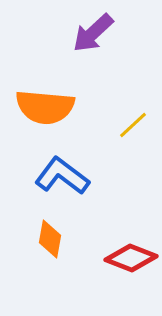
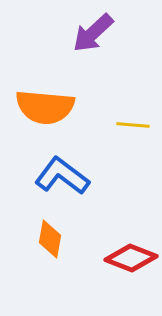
yellow line: rotated 48 degrees clockwise
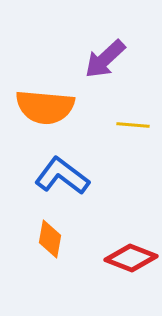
purple arrow: moved 12 px right, 26 px down
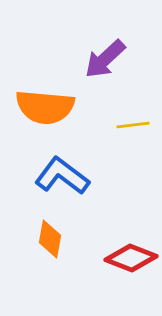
yellow line: rotated 12 degrees counterclockwise
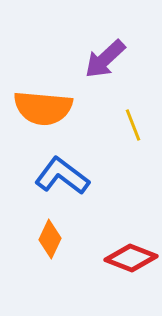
orange semicircle: moved 2 px left, 1 px down
yellow line: rotated 76 degrees clockwise
orange diamond: rotated 15 degrees clockwise
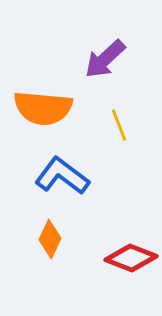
yellow line: moved 14 px left
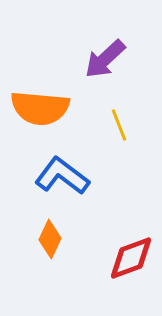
orange semicircle: moved 3 px left
red diamond: rotated 42 degrees counterclockwise
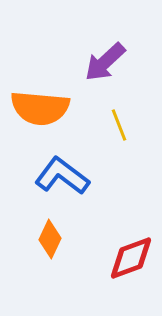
purple arrow: moved 3 px down
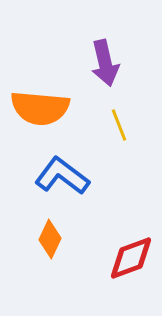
purple arrow: moved 1 px down; rotated 60 degrees counterclockwise
